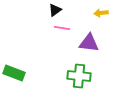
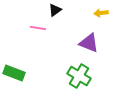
pink line: moved 24 px left
purple triangle: rotated 15 degrees clockwise
green cross: rotated 25 degrees clockwise
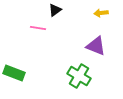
purple triangle: moved 7 px right, 3 px down
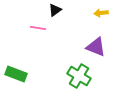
purple triangle: moved 1 px down
green rectangle: moved 2 px right, 1 px down
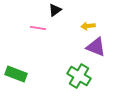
yellow arrow: moved 13 px left, 13 px down
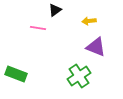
yellow arrow: moved 1 px right, 5 px up
green cross: rotated 25 degrees clockwise
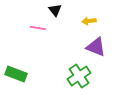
black triangle: rotated 32 degrees counterclockwise
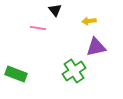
purple triangle: rotated 35 degrees counterclockwise
green cross: moved 5 px left, 5 px up
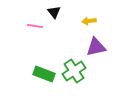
black triangle: moved 1 px left, 2 px down
pink line: moved 3 px left, 2 px up
green rectangle: moved 28 px right
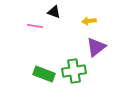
black triangle: rotated 32 degrees counterclockwise
purple triangle: rotated 25 degrees counterclockwise
green cross: rotated 25 degrees clockwise
